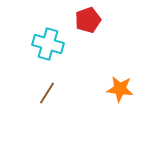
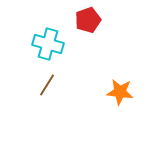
orange star: moved 3 px down
brown line: moved 8 px up
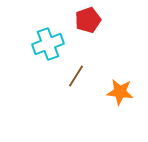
cyan cross: rotated 36 degrees counterclockwise
brown line: moved 29 px right, 9 px up
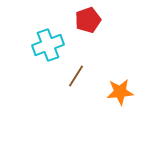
cyan cross: moved 1 px down
orange star: rotated 12 degrees counterclockwise
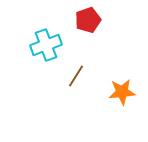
cyan cross: moved 2 px left
orange star: moved 2 px right
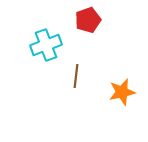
brown line: rotated 25 degrees counterclockwise
orange star: rotated 8 degrees counterclockwise
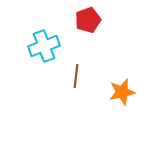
cyan cross: moved 2 px left, 1 px down
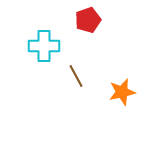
cyan cross: rotated 20 degrees clockwise
brown line: rotated 35 degrees counterclockwise
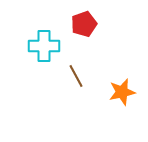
red pentagon: moved 4 px left, 4 px down
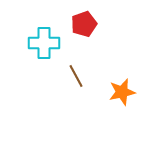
cyan cross: moved 3 px up
